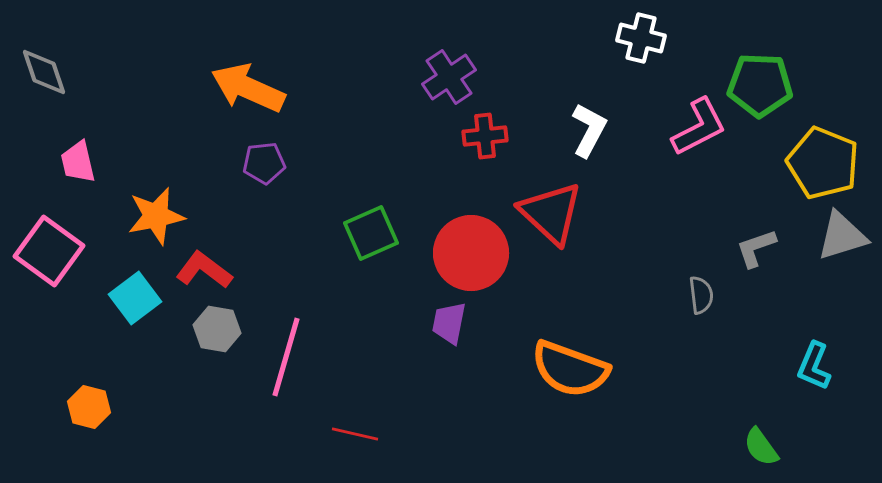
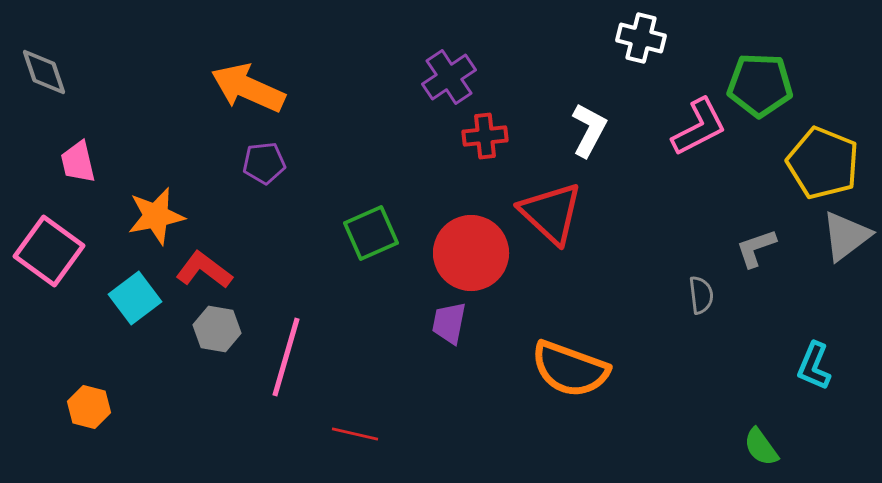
gray triangle: moved 4 px right; rotated 20 degrees counterclockwise
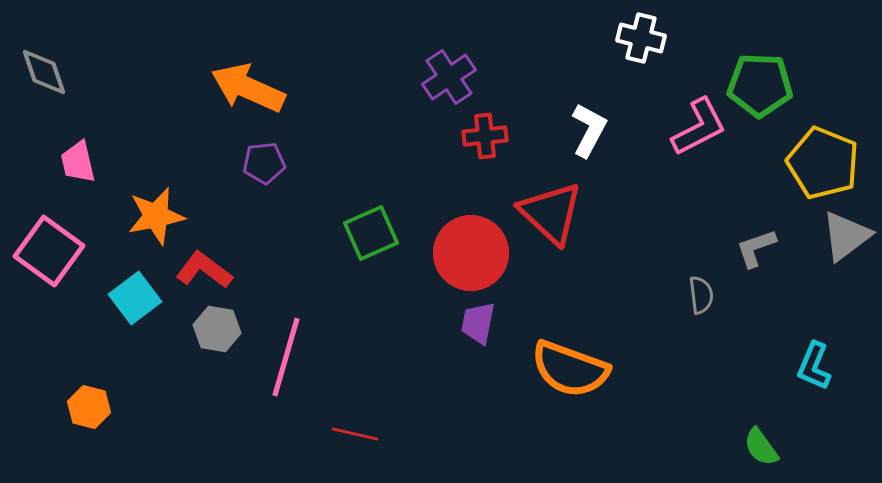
purple trapezoid: moved 29 px right
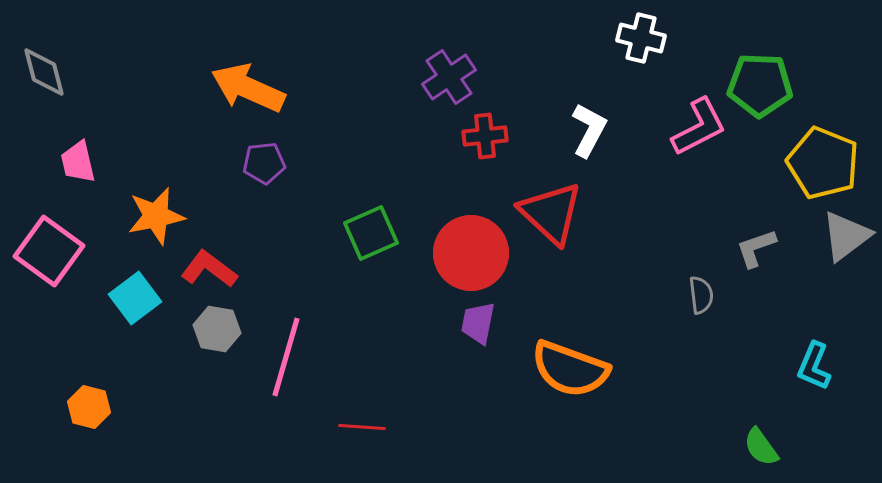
gray diamond: rotated 4 degrees clockwise
red L-shape: moved 5 px right, 1 px up
red line: moved 7 px right, 7 px up; rotated 9 degrees counterclockwise
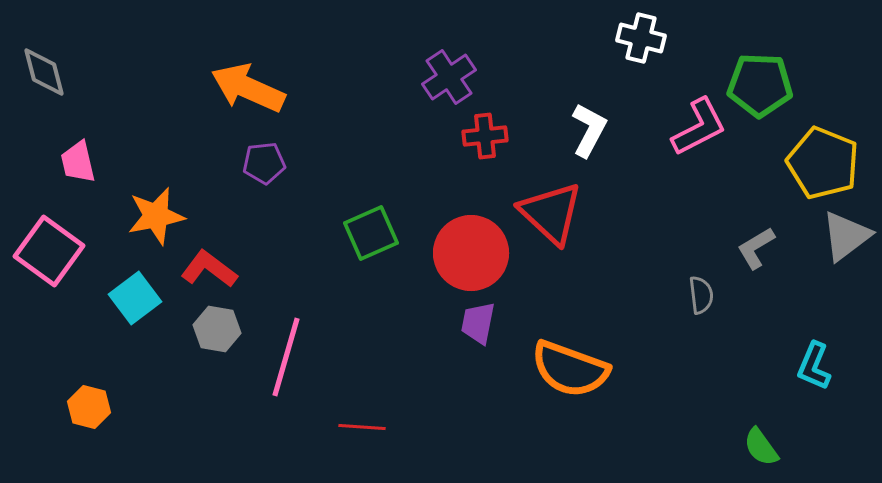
gray L-shape: rotated 12 degrees counterclockwise
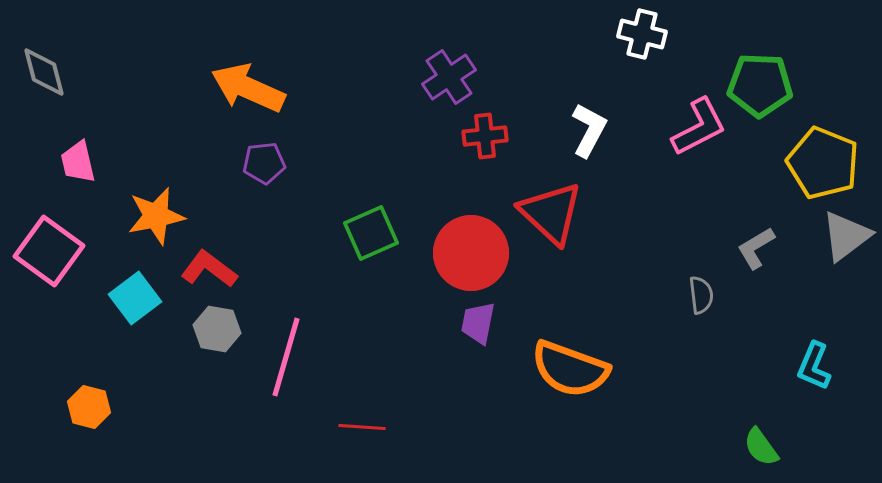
white cross: moved 1 px right, 4 px up
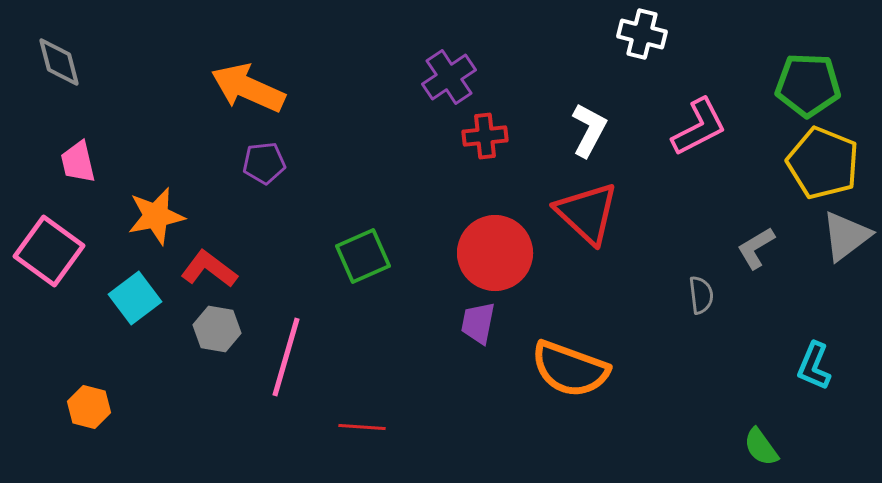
gray diamond: moved 15 px right, 10 px up
green pentagon: moved 48 px right
red triangle: moved 36 px right
green square: moved 8 px left, 23 px down
red circle: moved 24 px right
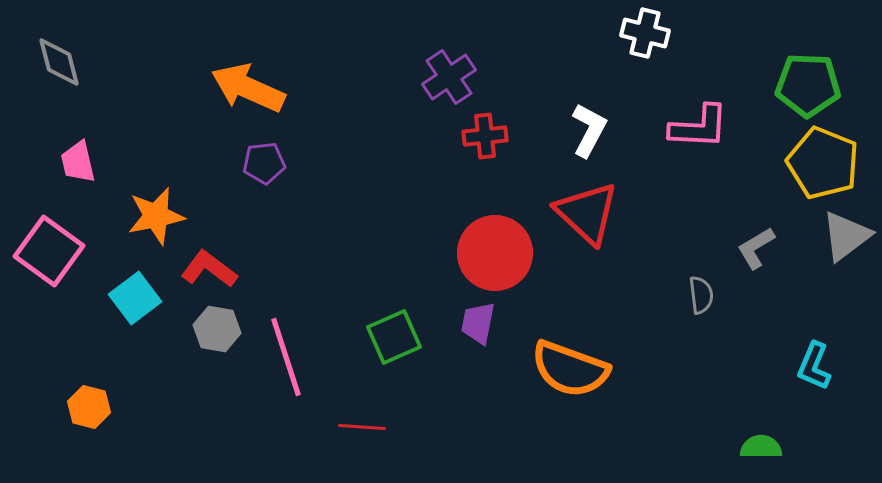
white cross: moved 3 px right, 1 px up
pink L-shape: rotated 30 degrees clockwise
green square: moved 31 px right, 81 px down
pink line: rotated 34 degrees counterclockwise
green semicircle: rotated 126 degrees clockwise
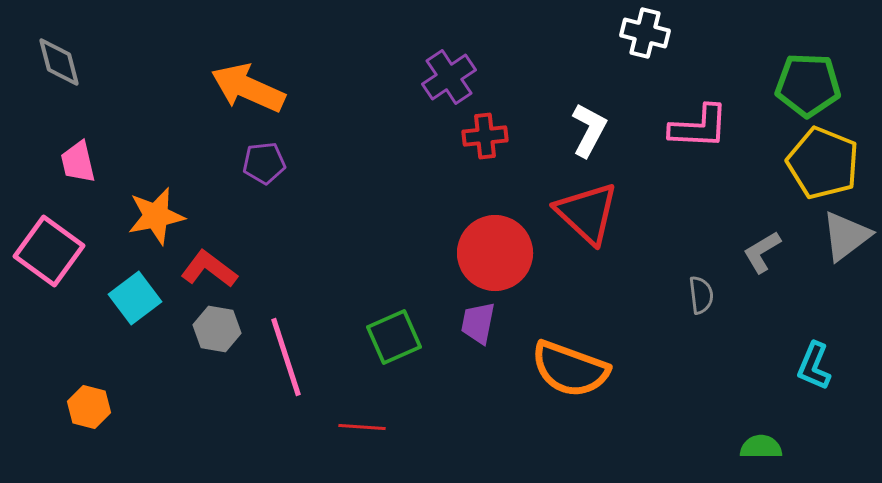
gray L-shape: moved 6 px right, 4 px down
